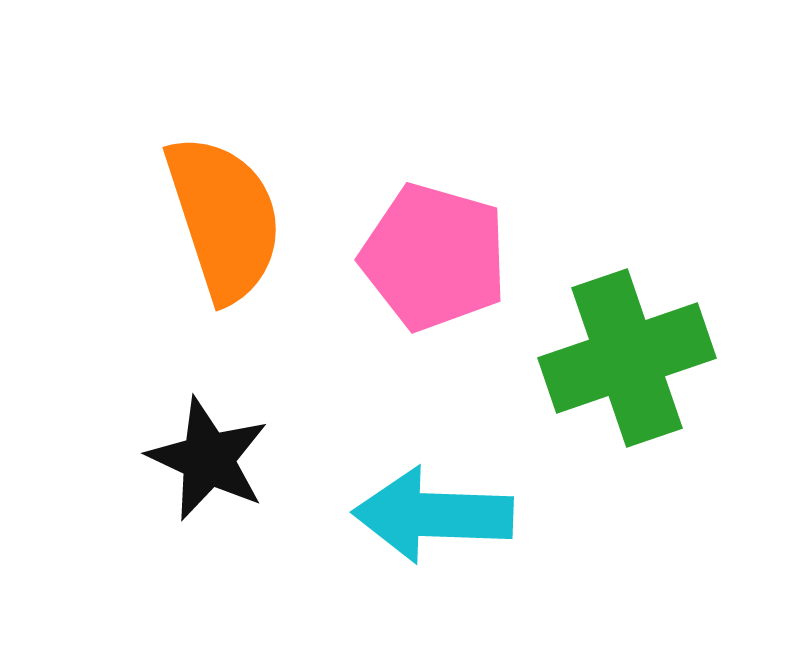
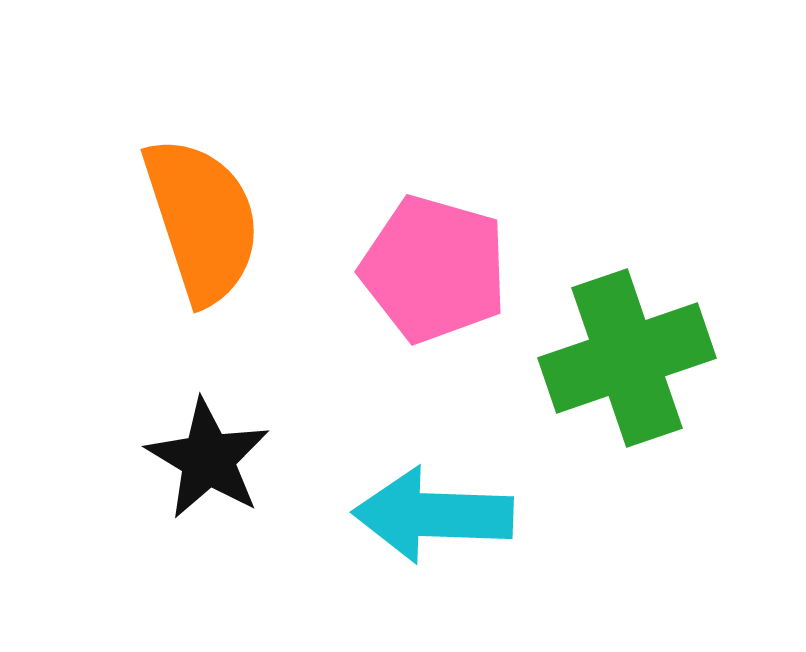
orange semicircle: moved 22 px left, 2 px down
pink pentagon: moved 12 px down
black star: rotated 6 degrees clockwise
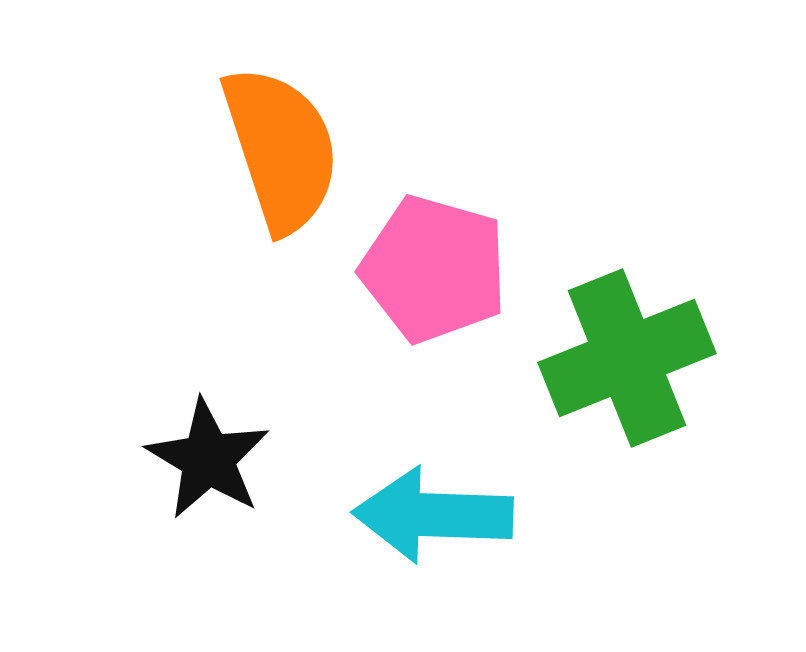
orange semicircle: moved 79 px right, 71 px up
green cross: rotated 3 degrees counterclockwise
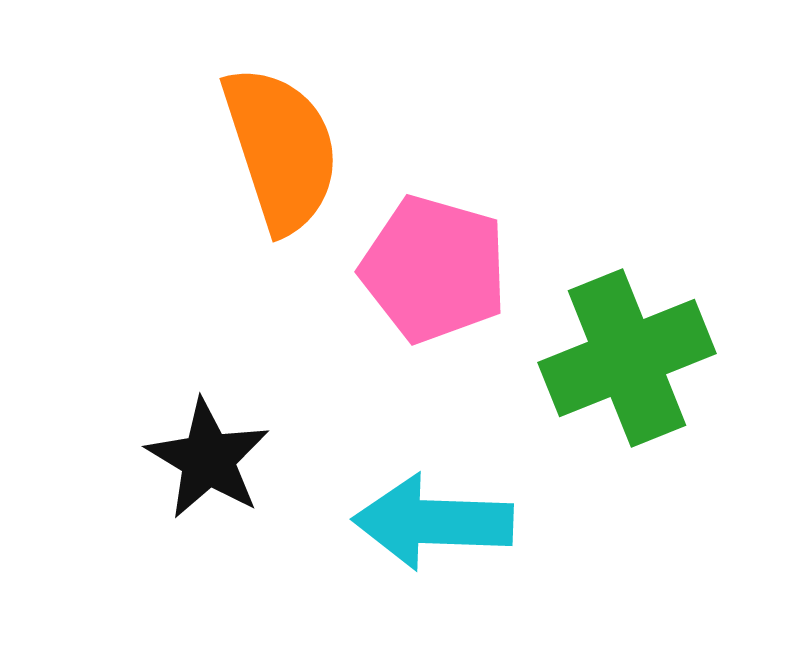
cyan arrow: moved 7 px down
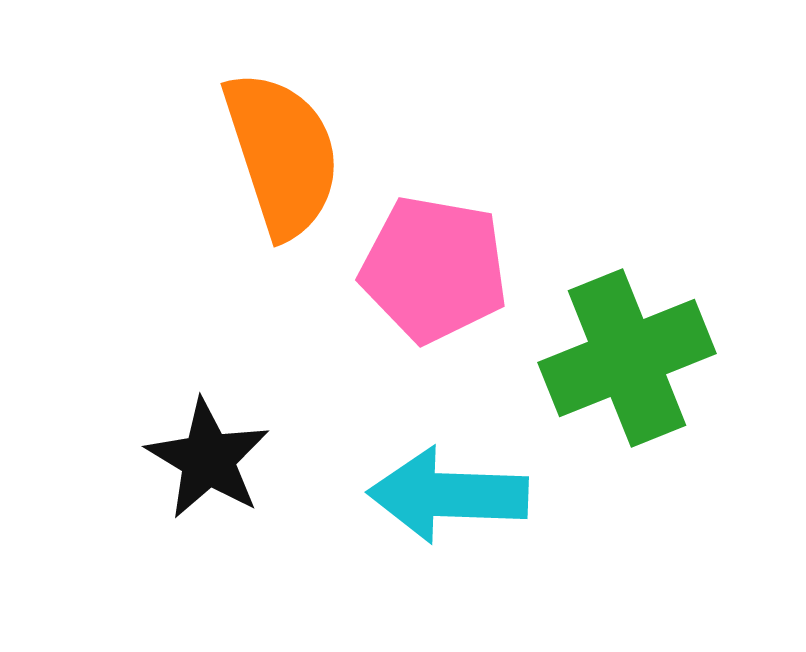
orange semicircle: moved 1 px right, 5 px down
pink pentagon: rotated 6 degrees counterclockwise
cyan arrow: moved 15 px right, 27 px up
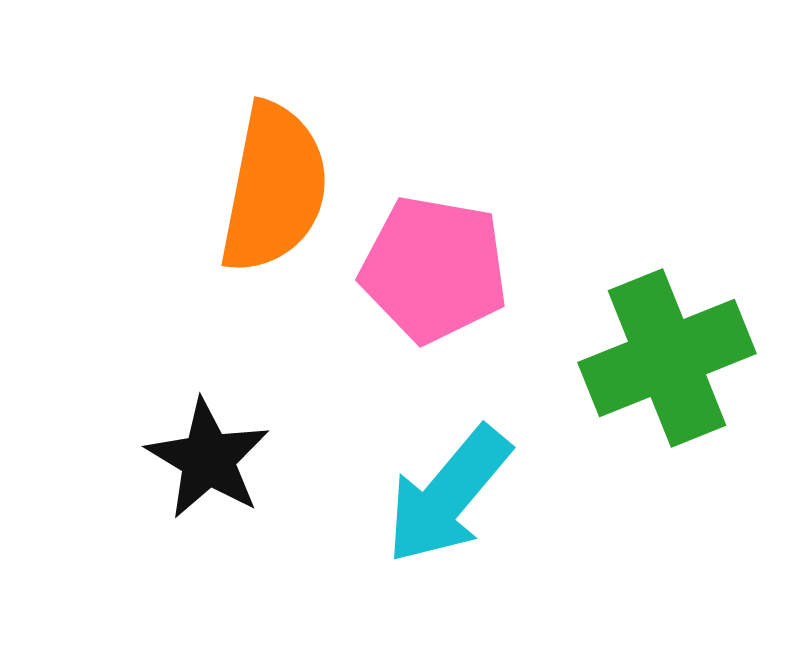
orange semicircle: moved 8 px left, 34 px down; rotated 29 degrees clockwise
green cross: moved 40 px right
cyan arrow: rotated 52 degrees counterclockwise
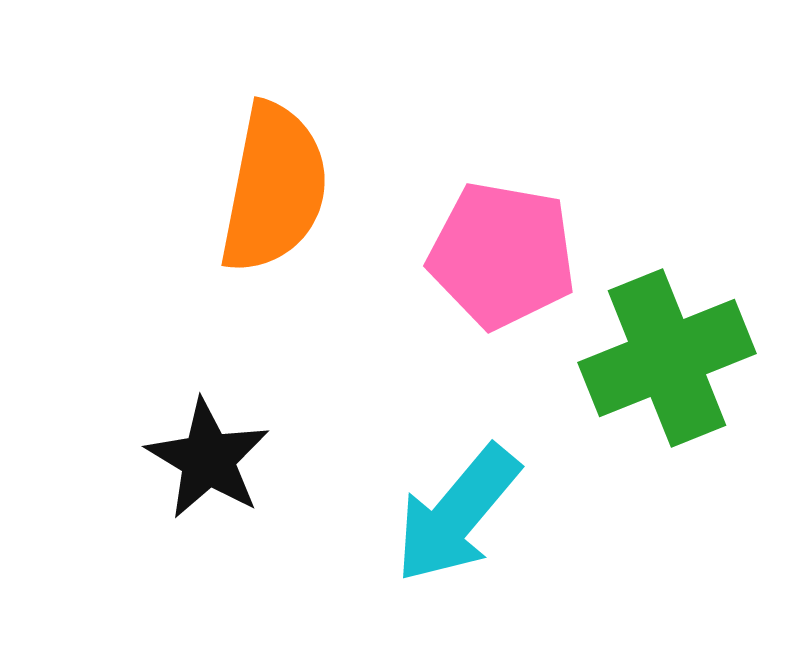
pink pentagon: moved 68 px right, 14 px up
cyan arrow: moved 9 px right, 19 px down
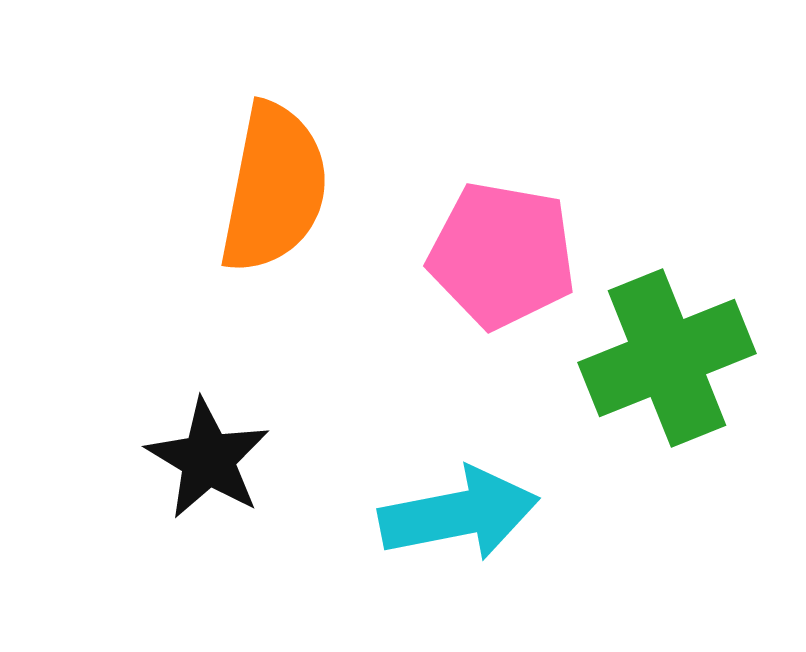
cyan arrow: moved 2 px right; rotated 141 degrees counterclockwise
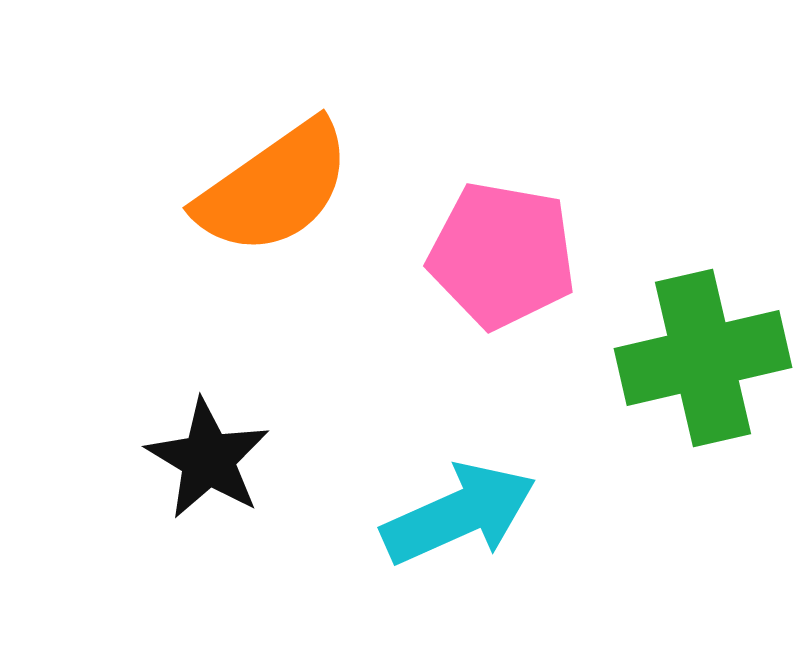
orange semicircle: rotated 44 degrees clockwise
green cross: moved 36 px right; rotated 9 degrees clockwise
cyan arrow: rotated 13 degrees counterclockwise
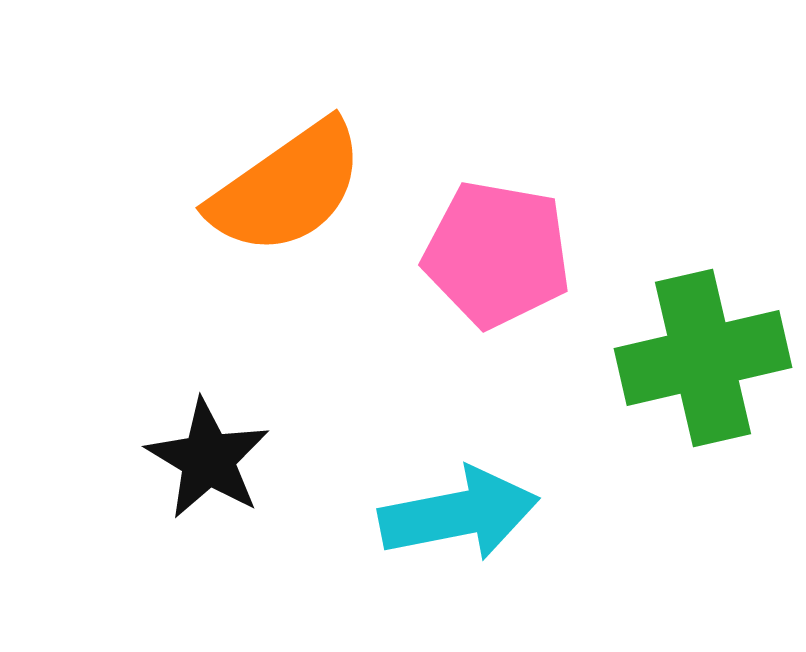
orange semicircle: moved 13 px right
pink pentagon: moved 5 px left, 1 px up
cyan arrow: rotated 13 degrees clockwise
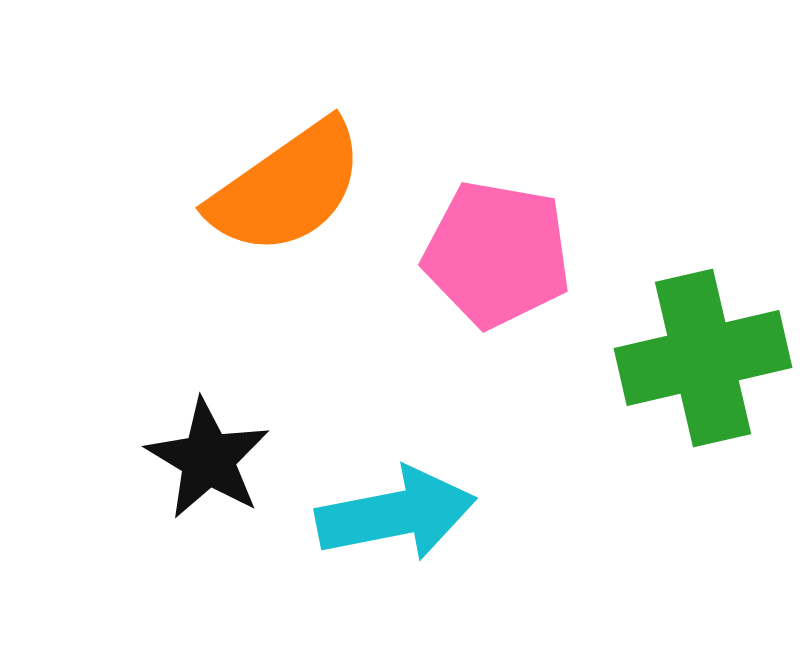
cyan arrow: moved 63 px left
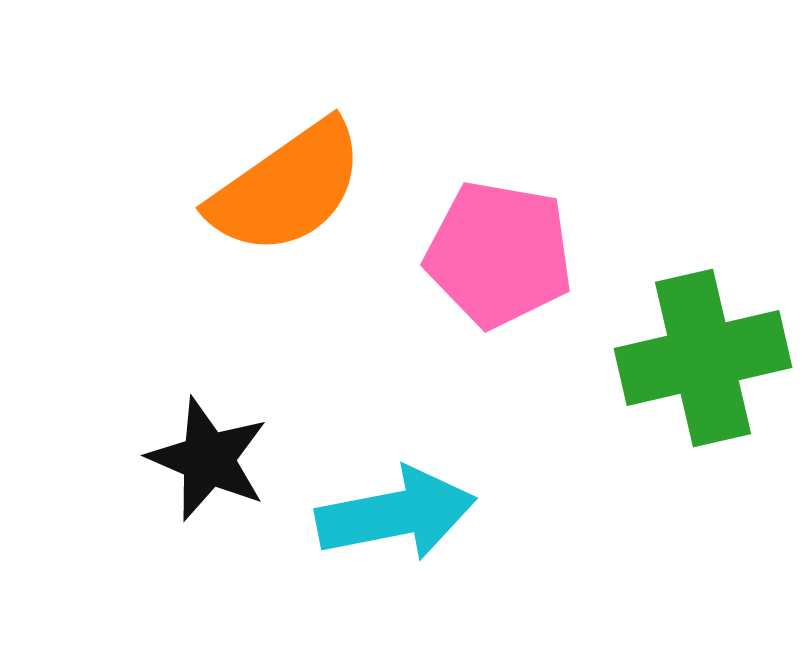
pink pentagon: moved 2 px right
black star: rotated 8 degrees counterclockwise
